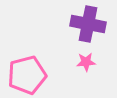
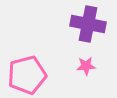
pink star: moved 4 px down
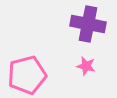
pink star: rotated 18 degrees clockwise
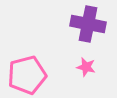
pink star: moved 1 px down
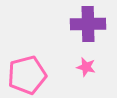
purple cross: rotated 12 degrees counterclockwise
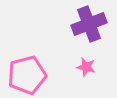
purple cross: moved 1 px right; rotated 20 degrees counterclockwise
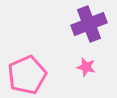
pink pentagon: rotated 9 degrees counterclockwise
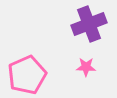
pink star: rotated 12 degrees counterclockwise
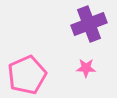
pink star: moved 1 px down
